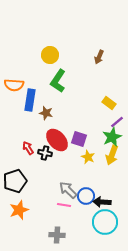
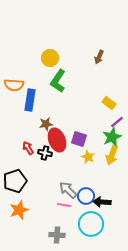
yellow circle: moved 3 px down
brown star: moved 11 px down; rotated 24 degrees counterclockwise
red ellipse: rotated 20 degrees clockwise
cyan circle: moved 14 px left, 2 px down
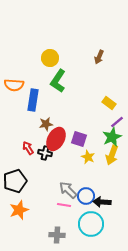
blue rectangle: moved 3 px right
red ellipse: moved 1 px left, 1 px up; rotated 50 degrees clockwise
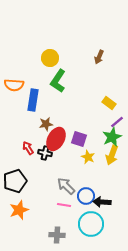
gray arrow: moved 2 px left, 4 px up
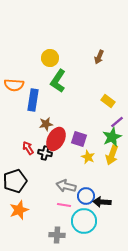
yellow rectangle: moved 1 px left, 2 px up
gray arrow: rotated 30 degrees counterclockwise
cyan circle: moved 7 px left, 3 px up
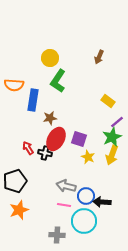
brown star: moved 4 px right, 6 px up
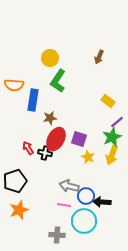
gray arrow: moved 3 px right
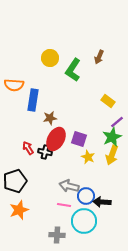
green L-shape: moved 15 px right, 11 px up
black cross: moved 1 px up
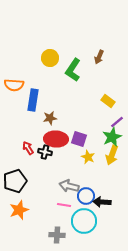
red ellipse: rotated 65 degrees clockwise
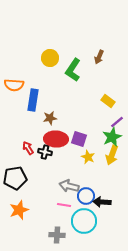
black pentagon: moved 3 px up; rotated 10 degrees clockwise
